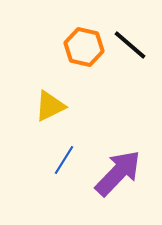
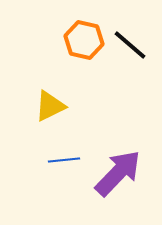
orange hexagon: moved 7 px up
blue line: rotated 52 degrees clockwise
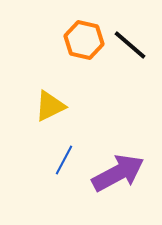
blue line: rotated 56 degrees counterclockwise
purple arrow: rotated 18 degrees clockwise
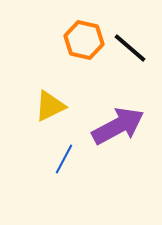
black line: moved 3 px down
blue line: moved 1 px up
purple arrow: moved 47 px up
